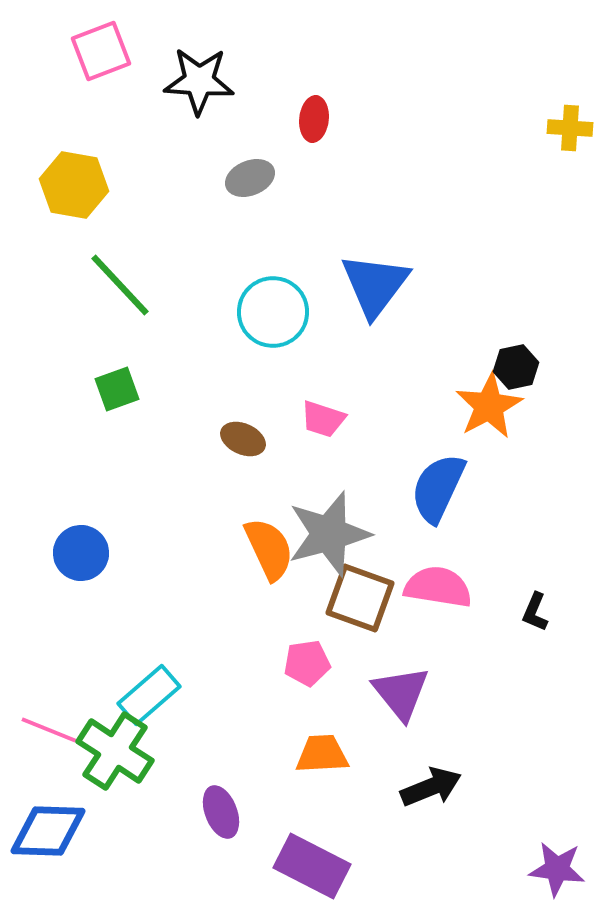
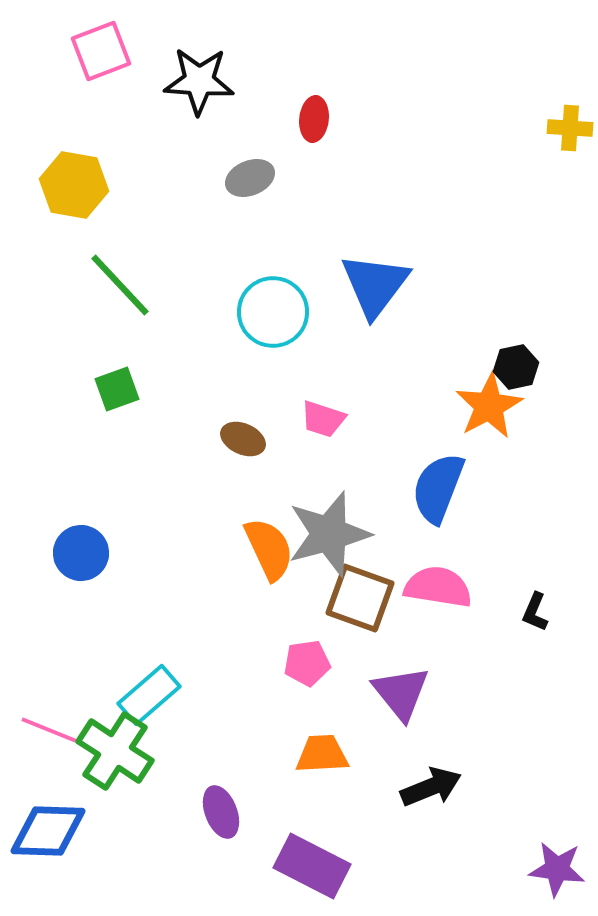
blue semicircle: rotated 4 degrees counterclockwise
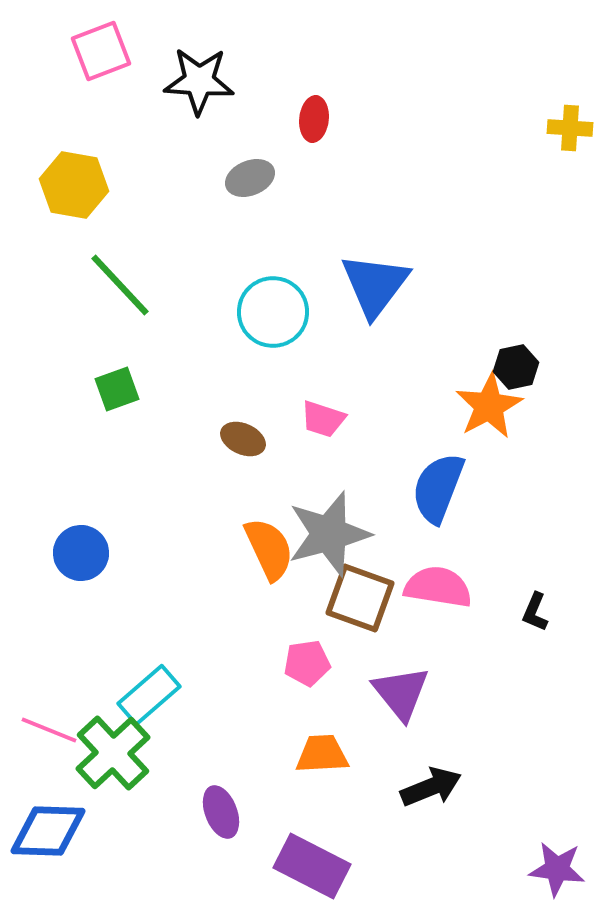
green cross: moved 2 px left, 2 px down; rotated 14 degrees clockwise
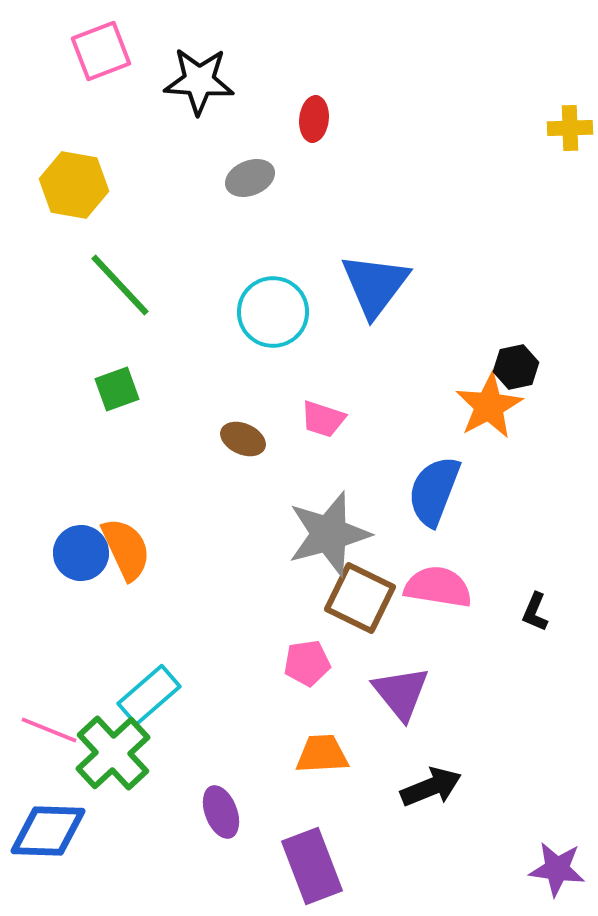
yellow cross: rotated 6 degrees counterclockwise
blue semicircle: moved 4 px left, 3 px down
orange semicircle: moved 143 px left
brown square: rotated 6 degrees clockwise
purple rectangle: rotated 42 degrees clockwise
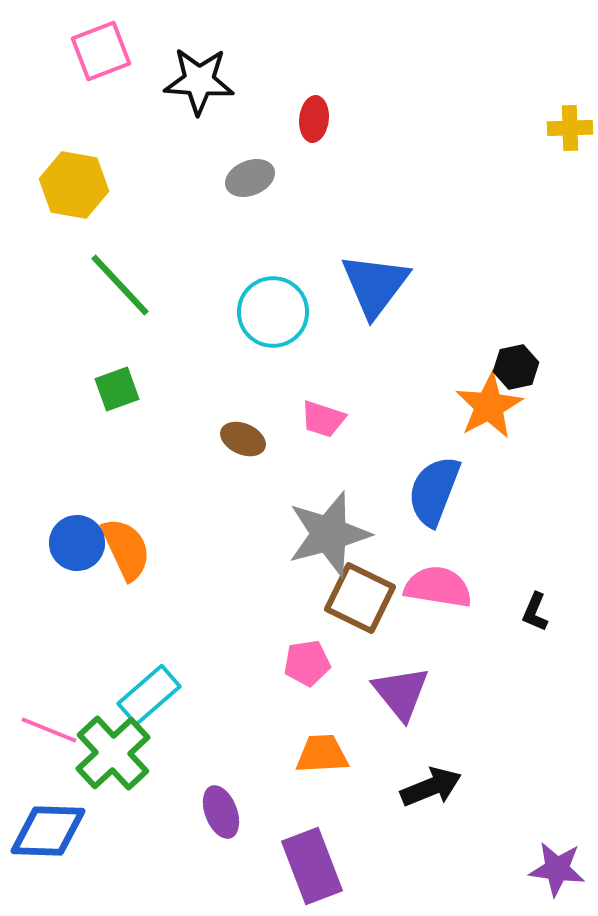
blue circle: moved 4 px left, 10 px up
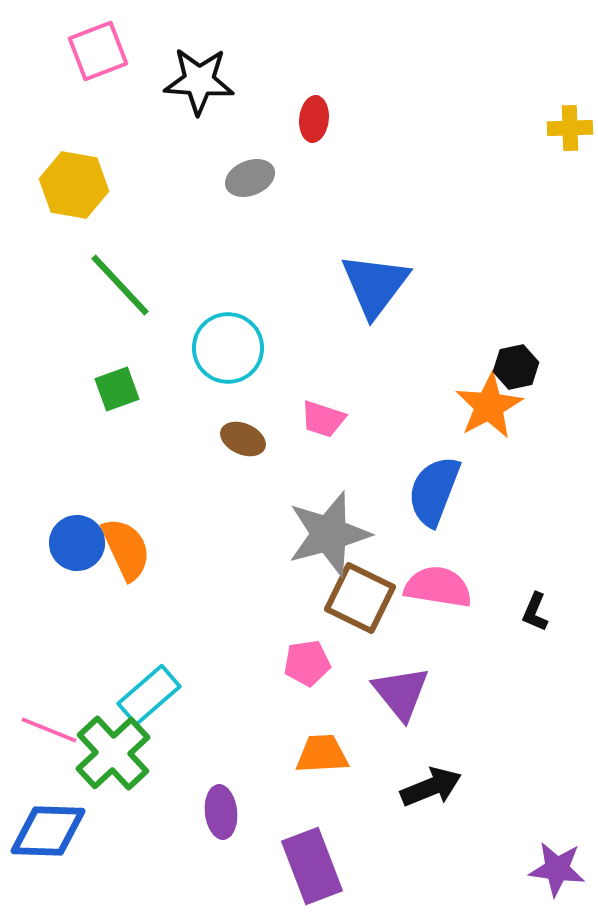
pink square: moved 3 px left
cyan circle: moved 45 px left, 36 px down
purple ellipse: rotated 15 degrees clockwise
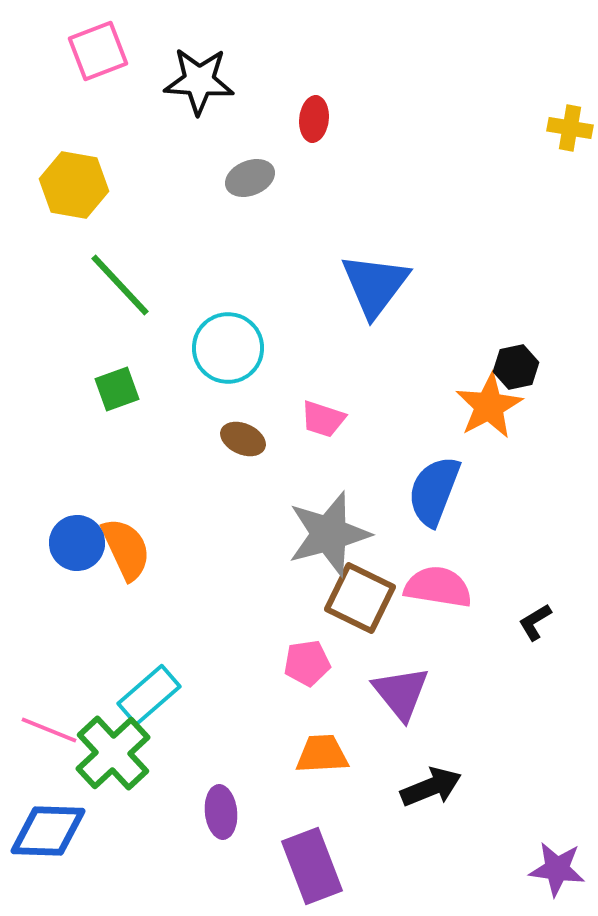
yellow cross: rotated 12 degrees clockwise
black L-shape: moved 10 px down; rotated 36 degrees clockwise
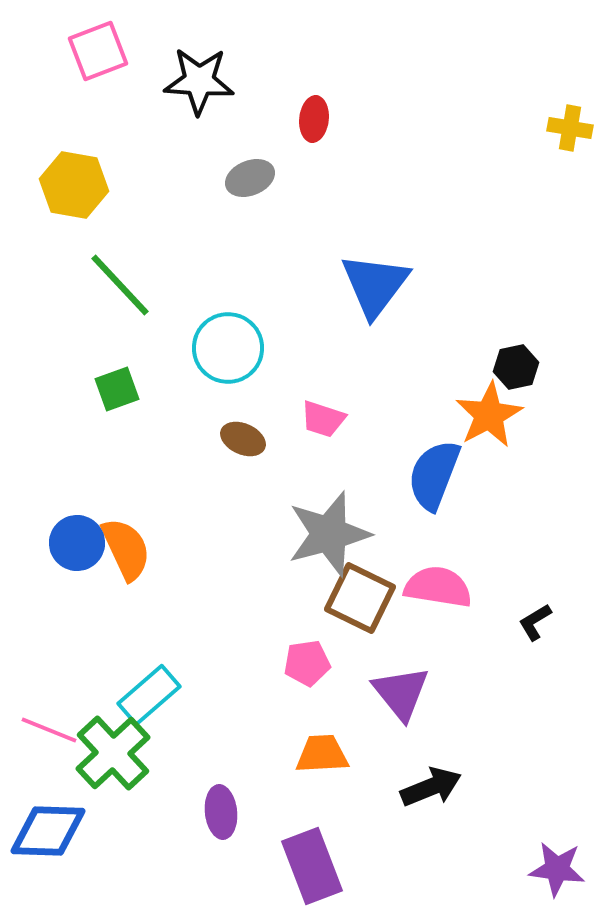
orange star: moved 9 px down
blue semicircle: moved 16 px up
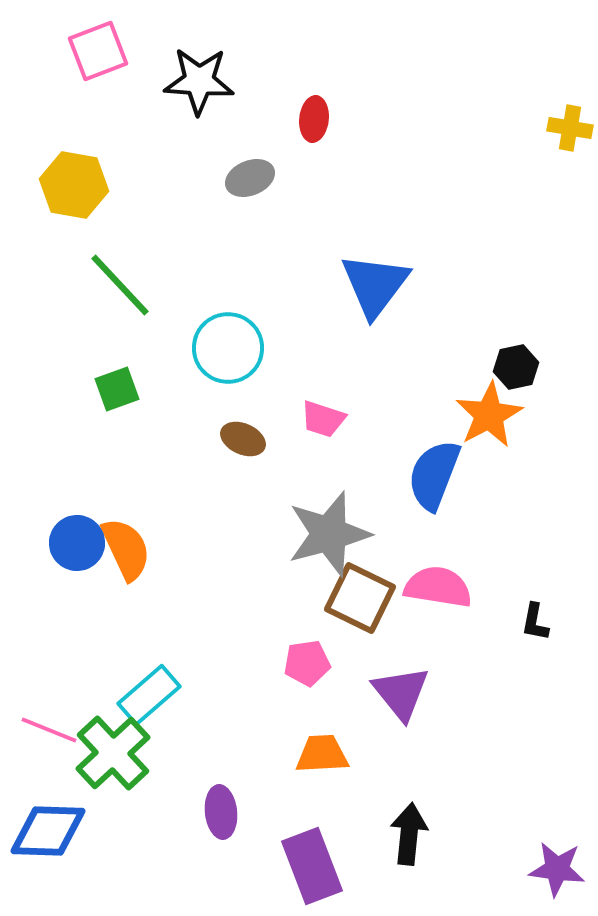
black L-shape: rotated 48 degrees counterclockwise
black arrow: moved 22 px left, 47 px down; rotated 62 degrees counterclockwise
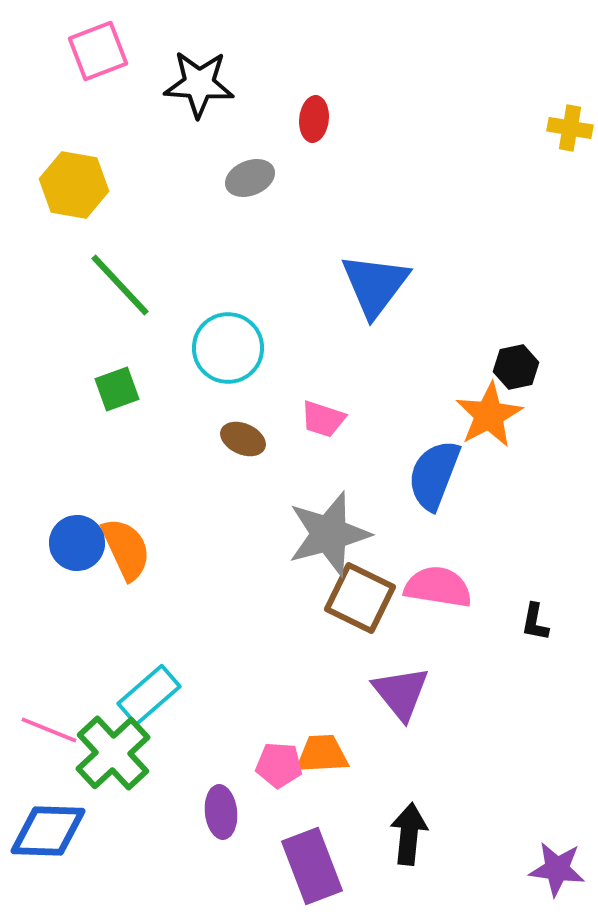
black star: moved 3 px down
pink pentagon: moved 28 px left, 102 px down; rotated 12 degrees clockwise
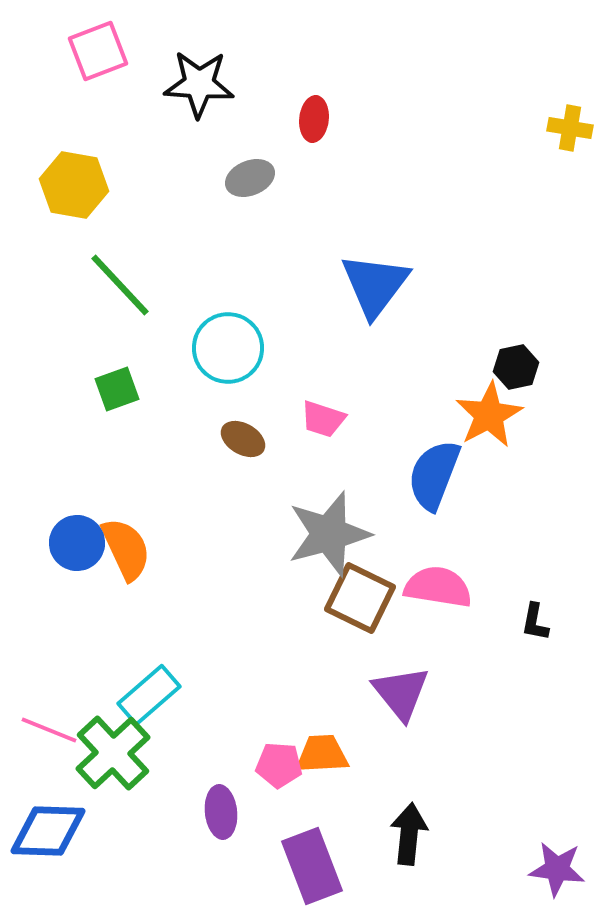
brown ellipse: rotated 6 degrees clockwise
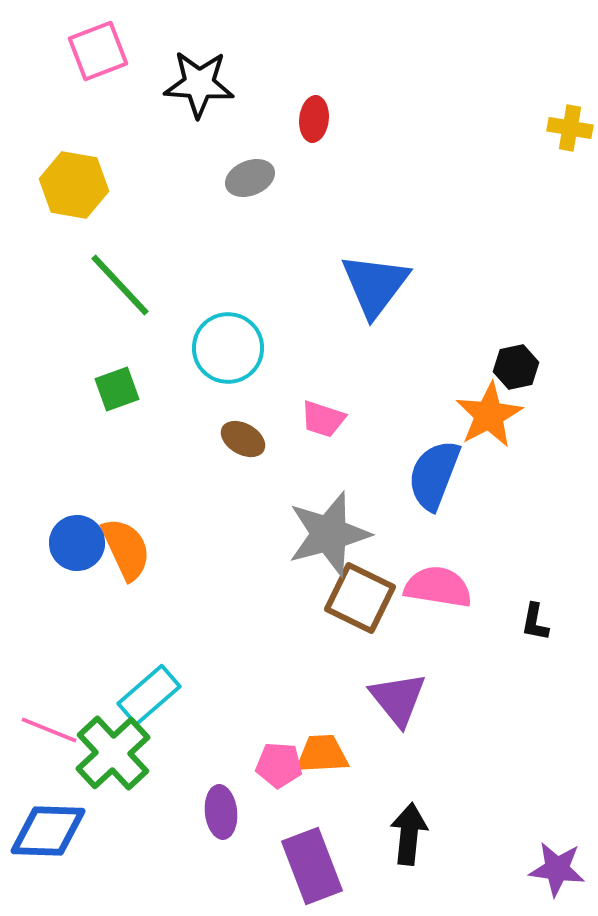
purple triangle: moved 3 px left, 6 px down
